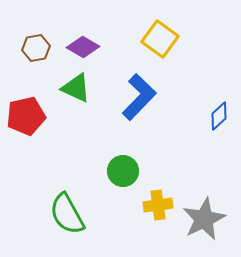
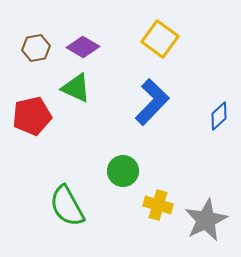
blue L-shape: moved 13 px right, 5 px down
red pentagon: moved 6 px right
yellow cross: rotated 24 degrees clockwise
green semicircle: moved 8 px up
gray star: moved 2 px right, 1 px down
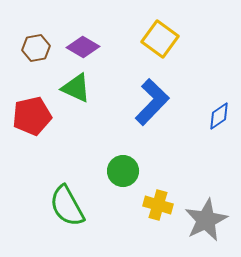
blue diamond: rotated 8 degrees clockwise
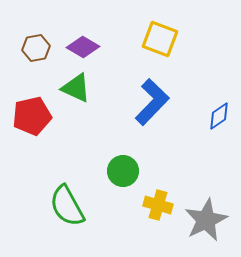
yellow square: rotated 15 degrees counterclockwise
